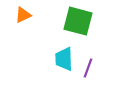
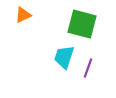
green square: moved 4 px right, 3 px down
cyan trapezoid: moved 2 px up; rotated 20 degrees clockwise
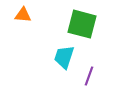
orange triangle: rotated 30 degrees clockwise
purple line: moved 1 px right, 8 px down
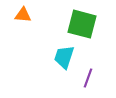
purple line: moved 1 px left, 2 px down
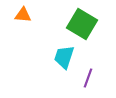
green square: rotated 16 degrees clockwise
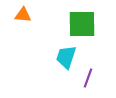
green square: rotated 32 degrees counterclockwise
cyan trapezoid: moved 2 px right
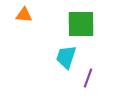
orange triangle: moved 1 px right
green square: moved 1 px left
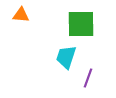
orange triangle: moved 3 px left
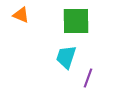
orange triangle: rotated 18 degrees clockwise
green square: moved 5 px left, 3 px up
